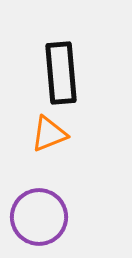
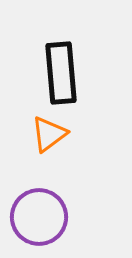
orange triangle: rotated 15 degrees counterclockwise
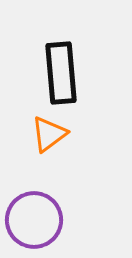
purple circle: moved 5 px left, 3 px down
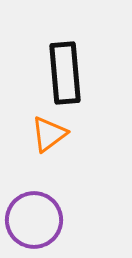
black rectangle: moved 4 px right
